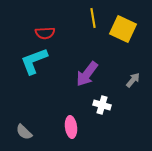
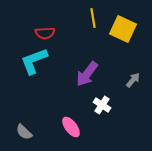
white cross: rotated 18 degrees clockwise
pink ellipse: rotated 30 degrees counterclockwise
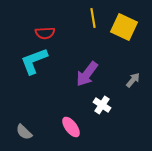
yellow square: moved 1 px right, 2 px up
